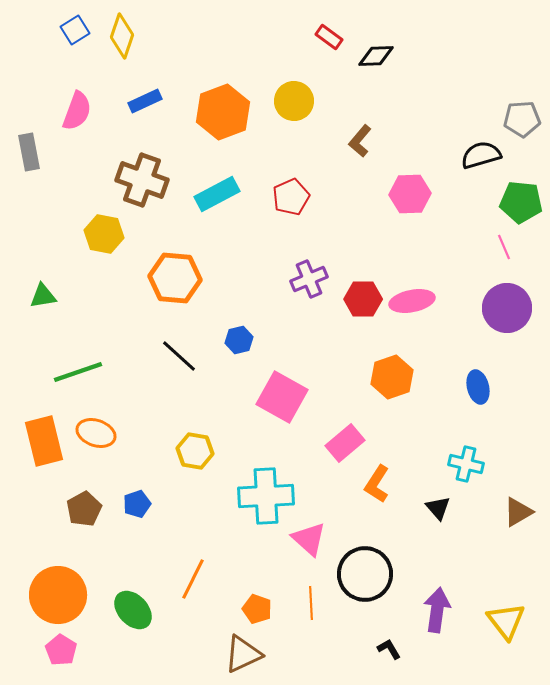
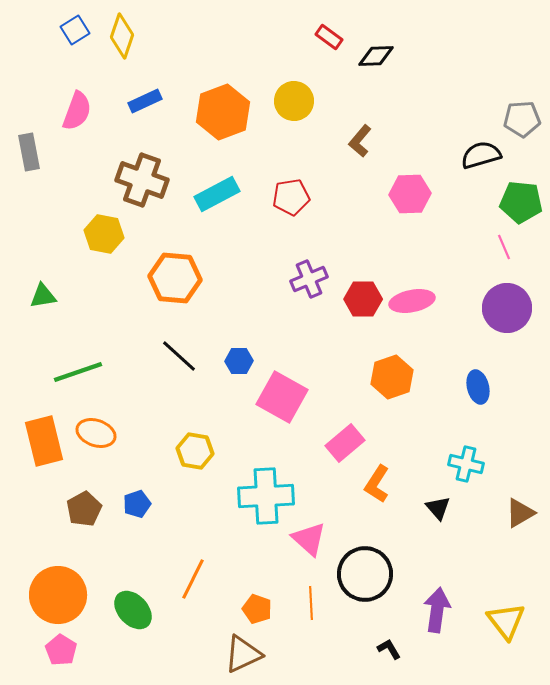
red pentagon at (291, 197): rotated 15 degrees clockwise
blue hexagon at (239, 340): moved 21 px down; rotated 12 degrees clockwise
brown triangle at (518, 512): moved 2 px right, 1 px down
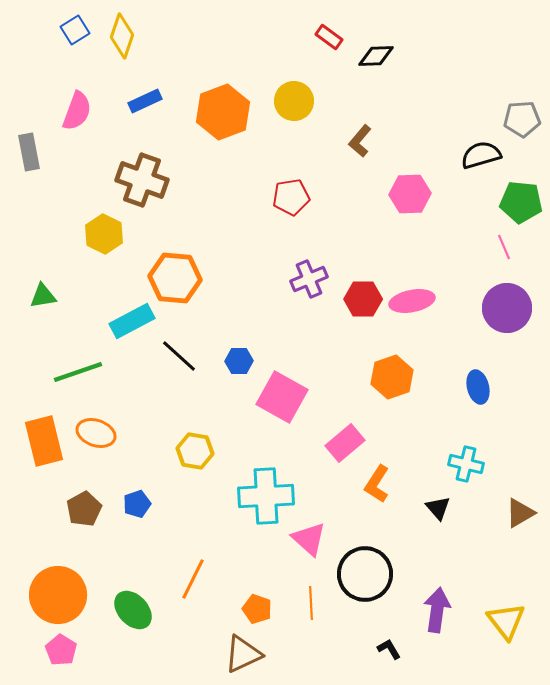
cyan rectangle at (217, 194): moved 85 px left, 127 px down
yellow hexagon at (104, 234): rotated 15 degrees clockwise
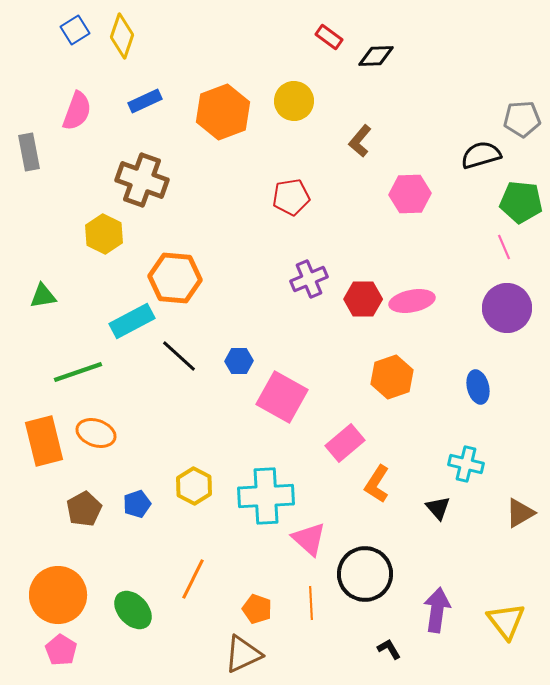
yellow hexagon at (195, 451): moved 1 px left, 35 px down; rotated 18 degrees clockwise
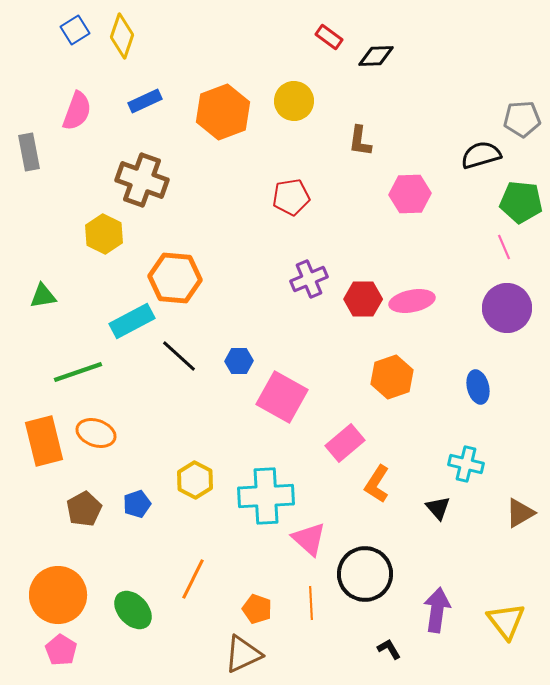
brown L-shape at (360, 141): rotated 32 degrees counterclockwise
yellow hexagon at (194, 486): moved 1 px right, 6 px up
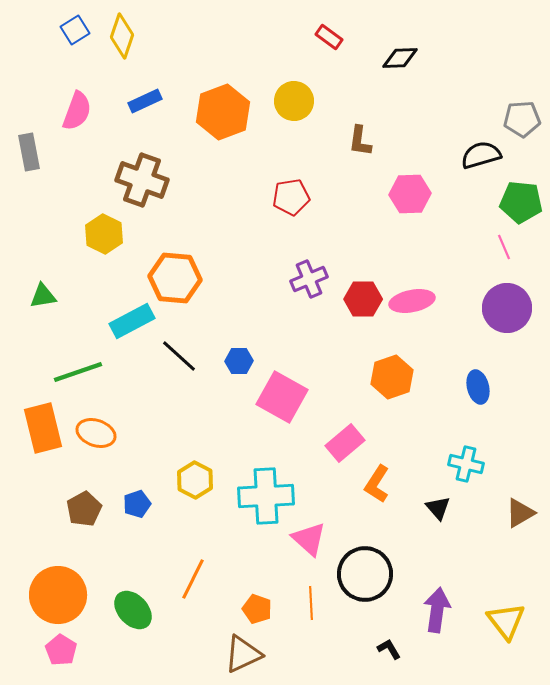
black diamond at (376, 56): moved 24 px right, 2 px down
orange rectangle at (44, 441): moved 1 px left, 13 px up
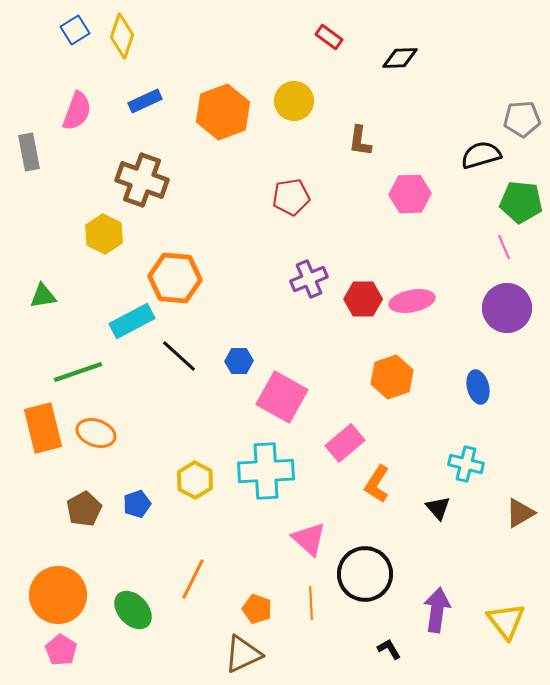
cyan cross at (266, 496): moved 25 px up
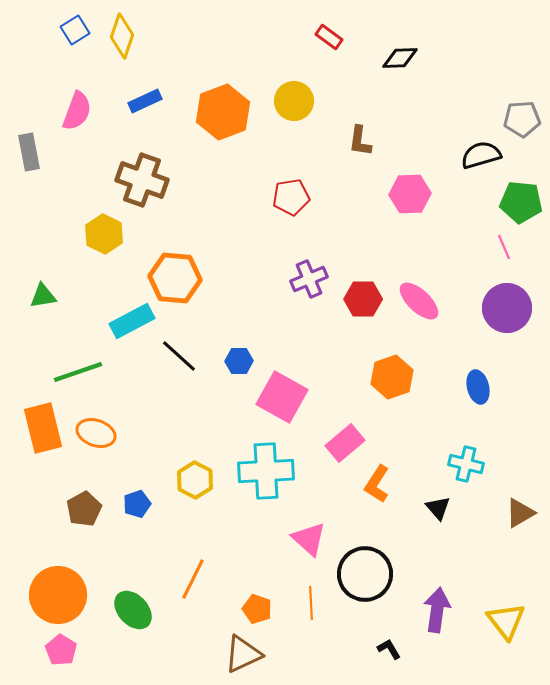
pink ellipse at (412, 301): moved 7 px right; rotated 54 degrees clockwise
